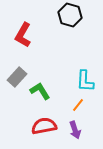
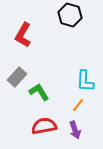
green L-shape: moved 1 px left, 1 px down
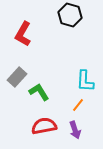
red L-shape: moved 1 px up
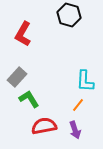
black hexagon: moved 1 px left
green L-shape: moved 10 px left, 7 px down
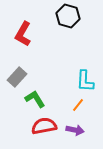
black hexagon: moved 1 px left, 1 px down
green L-shape: moved 6 px right
purple arrow: rotated 60 degrees counterclockwise
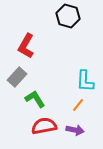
red L-shape: moved 3 px right, 12 px down
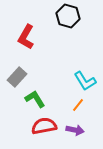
red L-shape: moved 9 px up
cyan L-shape: rotated 35 degrees counterclockwise
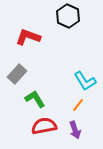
black hexagon: rotated 10 degrees clockwise
red L-shape: moved 2 px right; rotated 80 degrees clockwise
gray rectangle: moved 3 px up
purple arrow: rotated 60 degrees clockwise
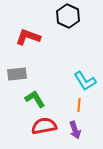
gray rectangle: rotated 42 degrees clockwise
orange line: moved 1 px right; rotated 32 degrees counterclockwise
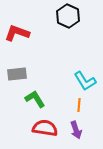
red L-shape: moved 11 px left, 4 px up
red semicircle: moved 1 px right, 2 px down; rotated 20 degrees clockwise
purple arrow: moved 1 px right
